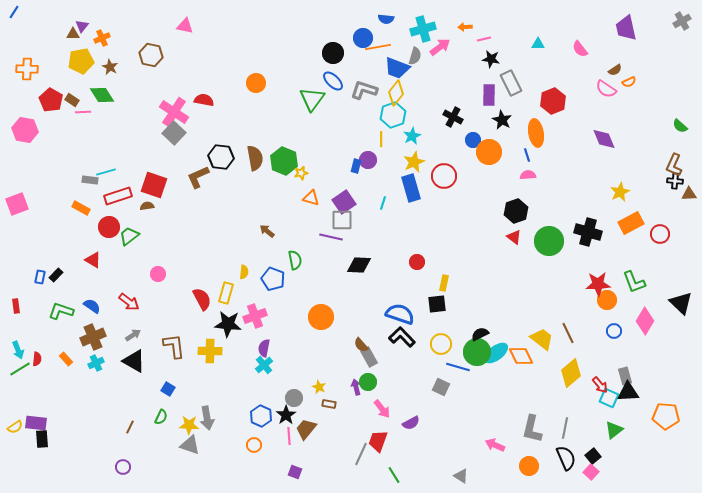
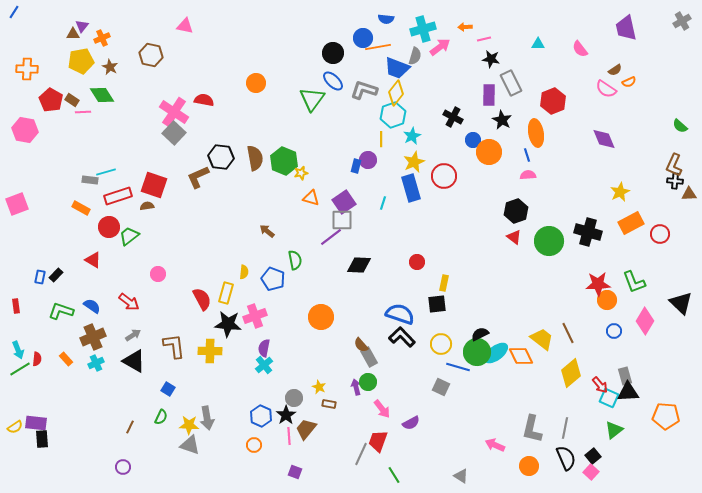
purple line at (331, 237): rotated 50 degrees counterclockwise
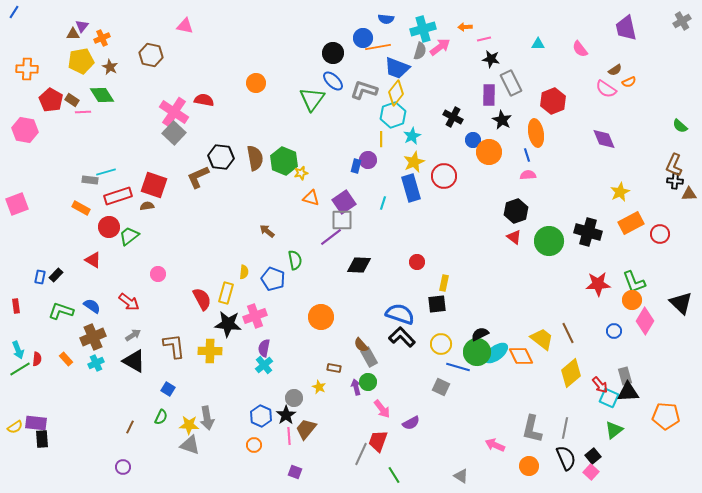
gray semicircle at (415, 56): moved 5 px right, 5 px up
orange circle at (607, 300): moved 25 px right
brown rectangle at (329, 404): moved 5 px right, 36 px up
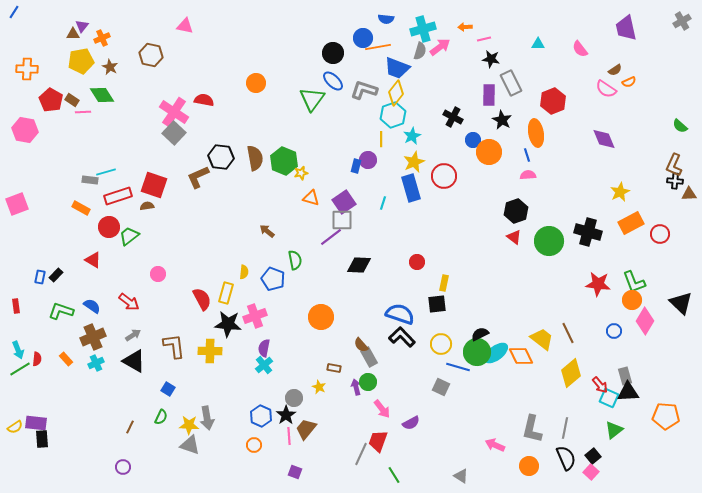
red star at (598, 284): rotated 10 degrees clockwise
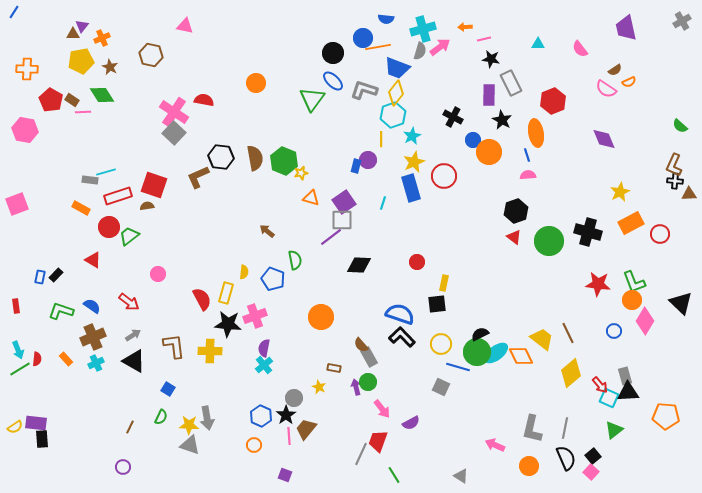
purple square at (295, 472): moved 10 px left, 3 px down
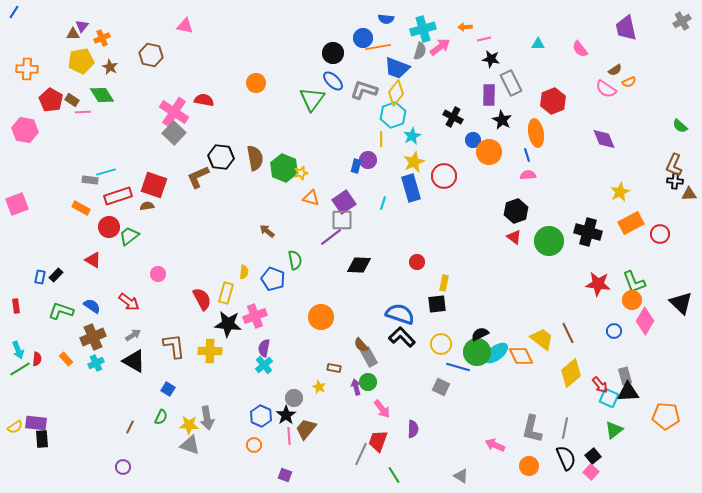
green hexagon at (284, 161): moved 7 px down
purple semicircle at (411, 423): moved 2 px right, 6 px down; rotated 60 degrees counterclockwise
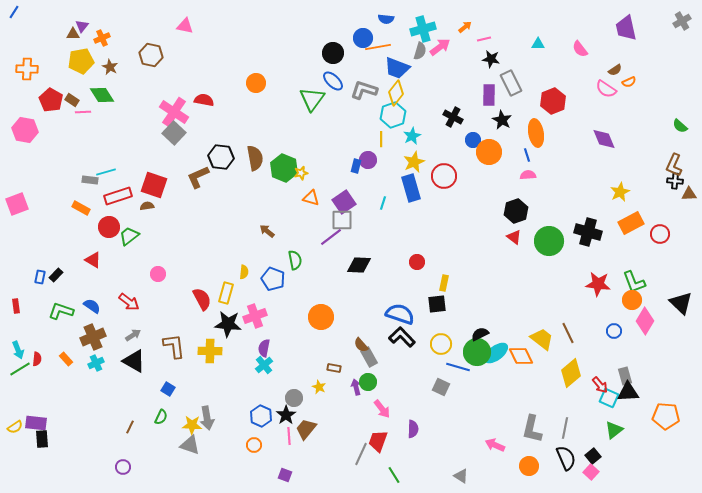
orange arrow at (465, 27): rotated 144 degrees clockwise
yellow star at (189, 425): moved 3 px right
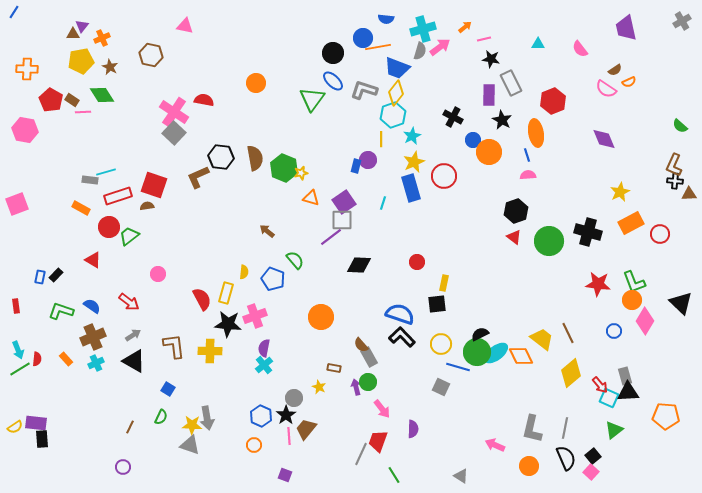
green semicircle at (295, 260): rotated 30 degrees counterclockwise
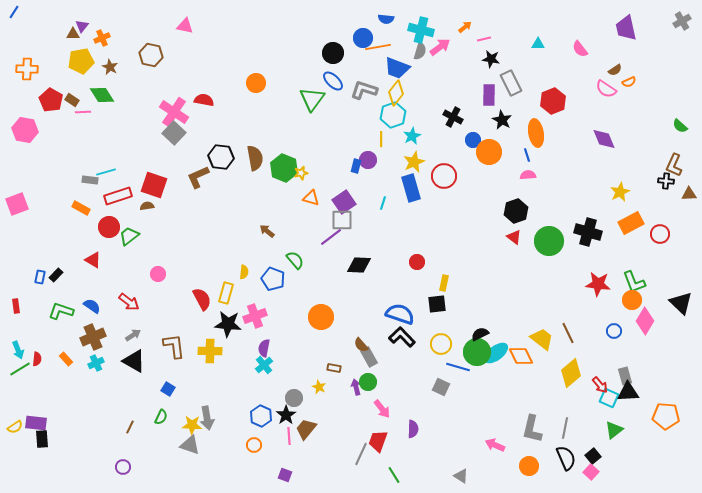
cyan cross at (423, 29): moved 2 px left, 1 px down; rotated 30 degrees clockwise
black cross at (675, 181): moved 9 px left
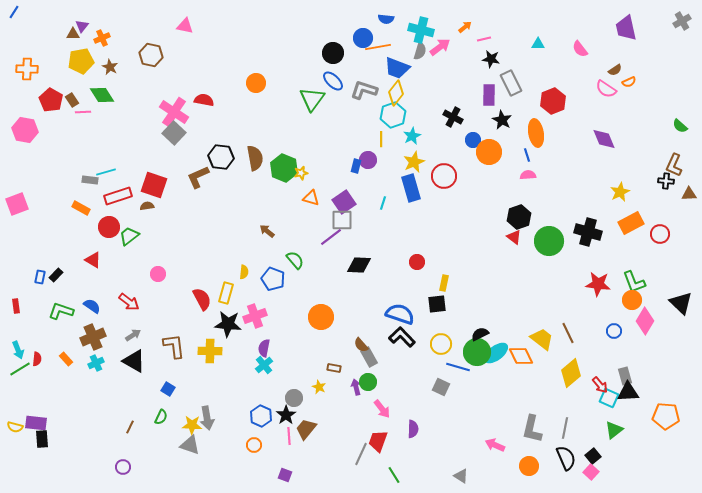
brown rectangle at (72, 100): rotated 24 degrees clockwise
black hexagon at (516, 211): moved 3 px right, 6 px down
yellow semicircle at (15, 427): rotated 49 degrees clockwise
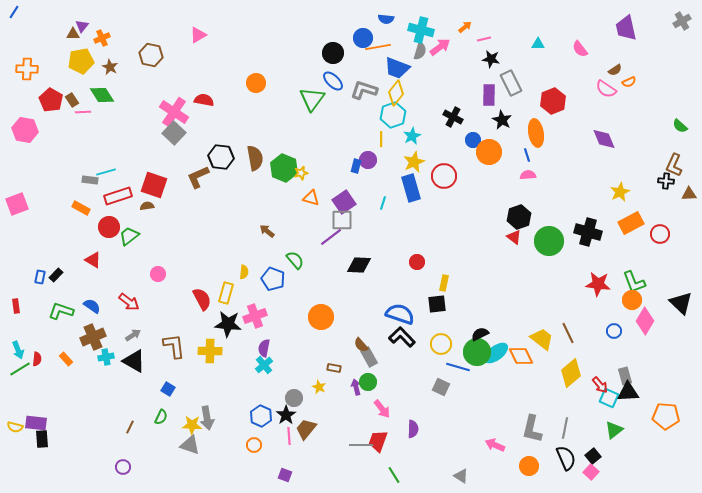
pink triangle at (185, 26): moved 13 px right, 9 px down; rotated 42 degrees counterclockwise
cyan cross at (96, 363): moved 10 px right, 6 px up; rotated 14 degrees clockwise
gray line at (361, 454): moved 9 px up; rotated 65 degrees clockwise
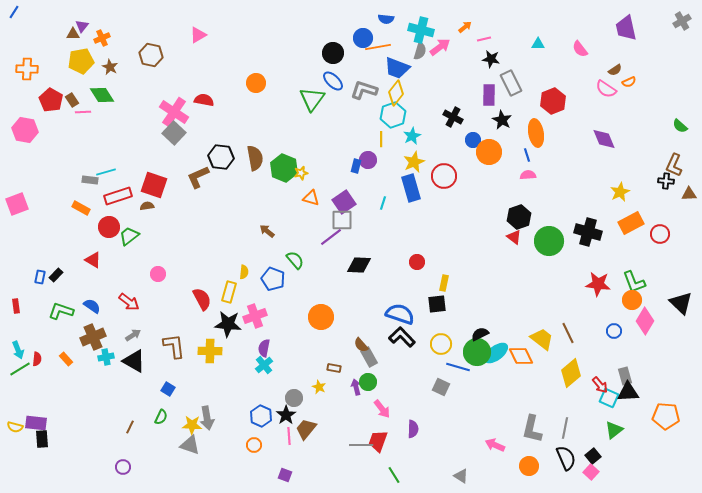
yellow rectangle at (226, 293): moved 3 px right, 1 px up
